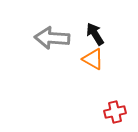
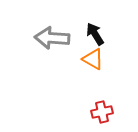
red cross: moved 13 px left
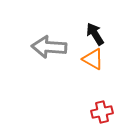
gray arrow: moved 3 px left, 9 px down
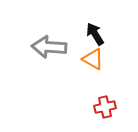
red cross: moved 3 px right, 5 px up
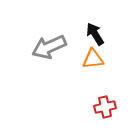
gray arrow: rotated 28 degrees counterclockwise
orange triangle: rotated 35 degrees counterclockwise
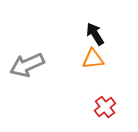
gray arrow: moved 22 px left, 18 px down
red cross: rotated 25 degrees counterclockwise
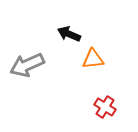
black arrow: moved 26 px left; rotated 35 degrees counterclockwise
red cross: rotated 20 degrees counterclockwise
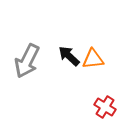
black arrow: moved 22 px down; rotated 20 degrees clockwise
gray arrow: moved 4 px up; rotated 40 degrees counterclockwise
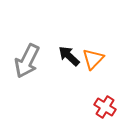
orange triangle: rotated 40 degrees counterclockwise
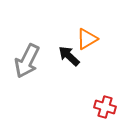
orange triangle: moved 6 px left, 20 px up; rotated 15 degrees clockwise
red cross: rotated 15 degrees counterclockwise
